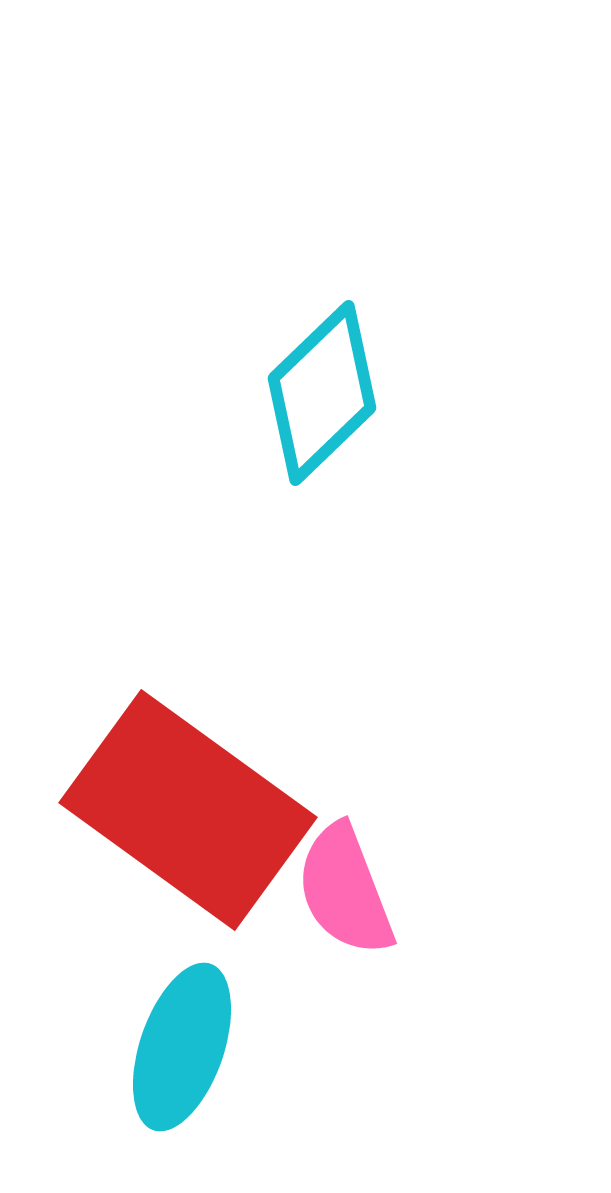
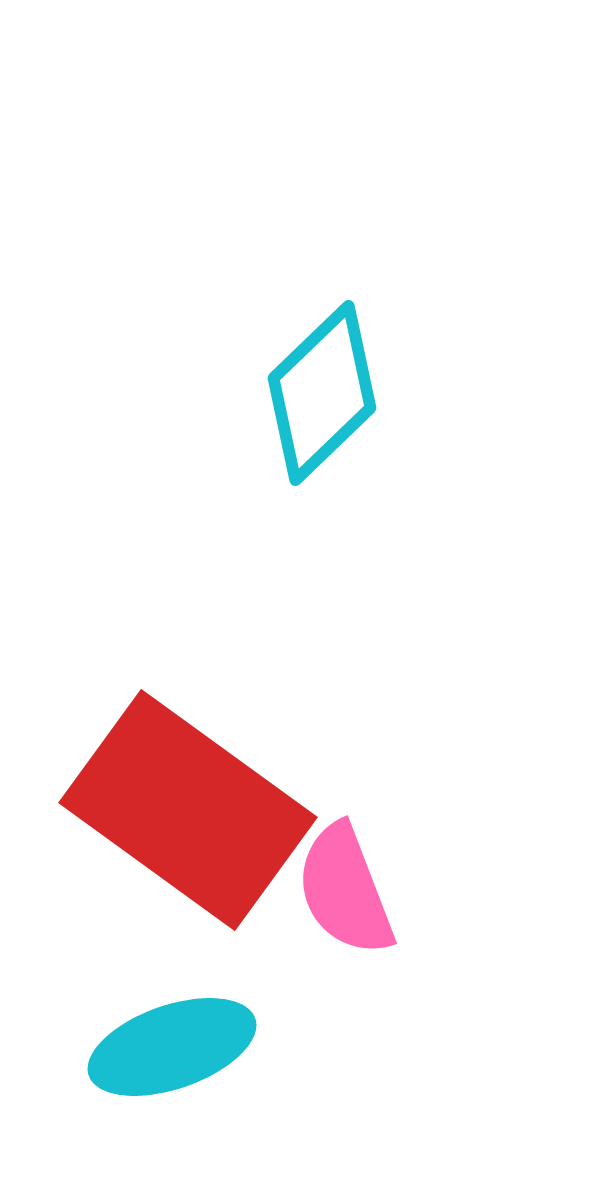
cyan ellipse: moved 10 px left; rotated 52 degrees clockwise
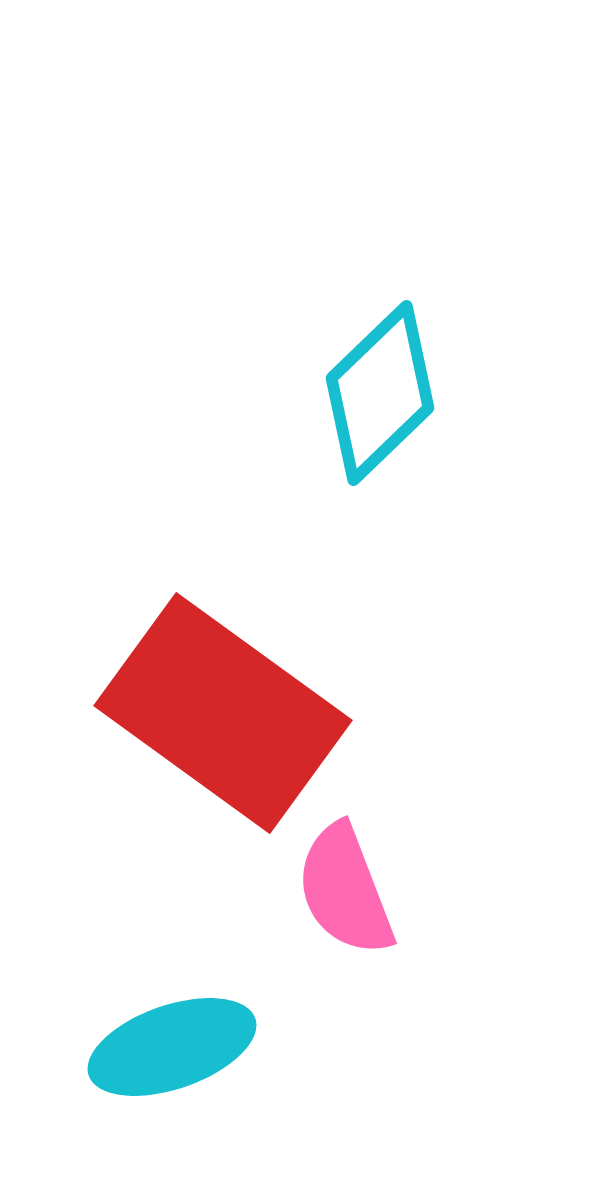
cyan diamond: moved 58 px right
red rectangle: moved 35 px right, 97 px up
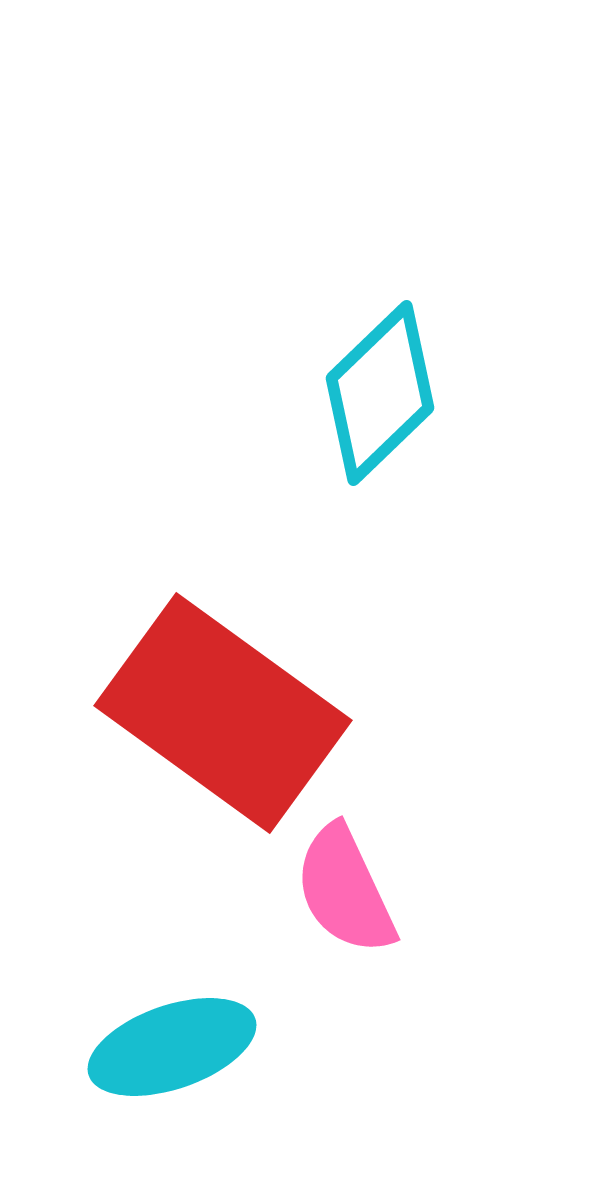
pink semicircle: rotated 4 degrees counterclockwise
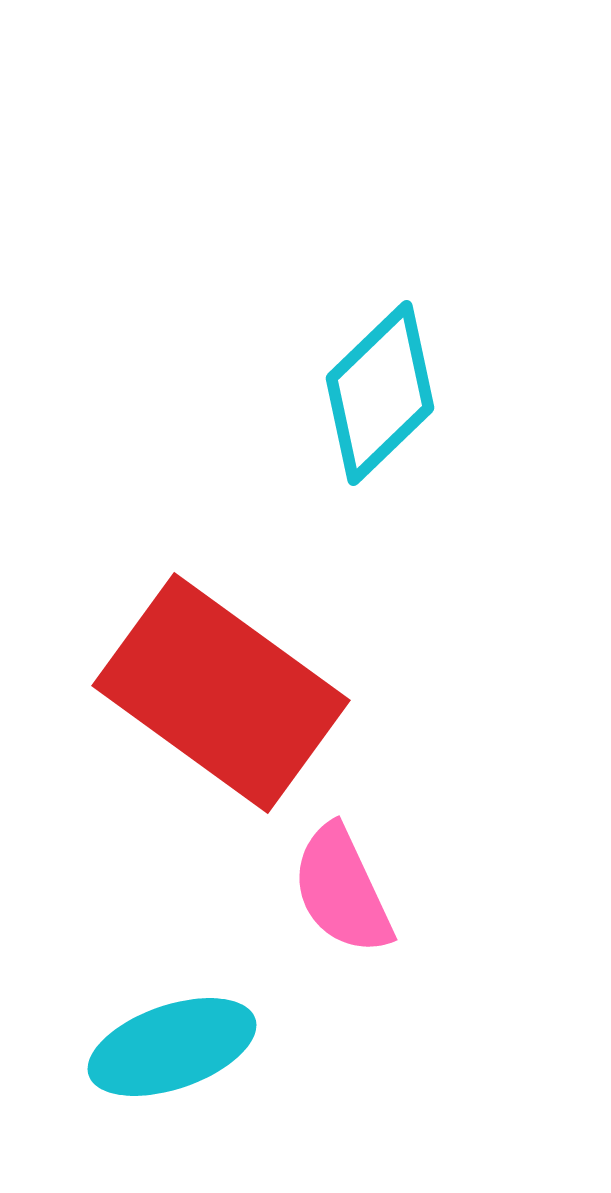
red rectangle: moved 2 px left, 20 px up
pink semicircle: moved 3 px left
